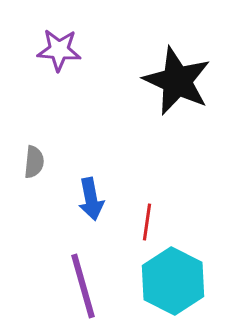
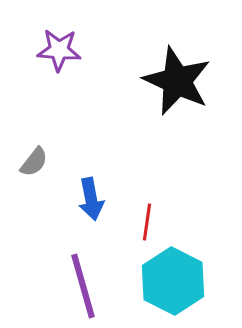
gray semicircle: rotated 32 degrees clockwise
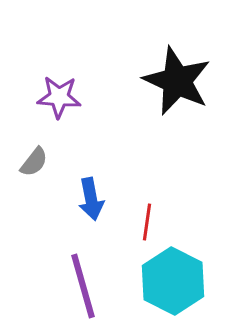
purple star: moved 47 px down
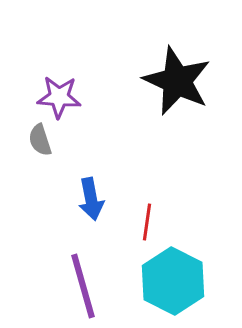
gray semicircle: moved 6 px right, 22 px up; rotated 124 degrees clockwise
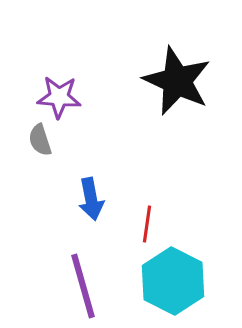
red line: moved 2 px down
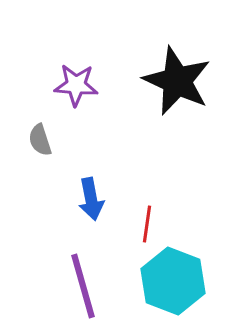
purple star: moved 17 px right, 12 px up
cyan hexagon: rotated 6 degrees counterclockwise
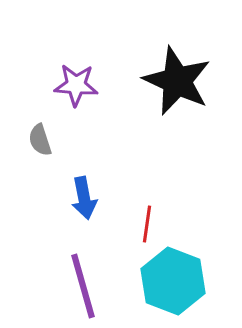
blue arrow: moved 7 px left, 1 px up
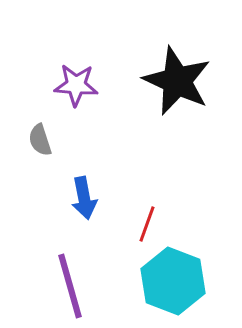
red line: rotated 12 degrees clockwise
purple line: moved 13 px left
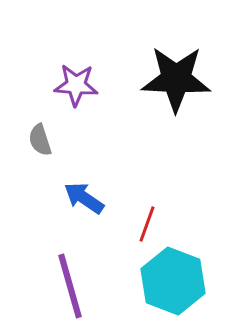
black star: moved 1 px left, 2 px up; rotated 22 degrees counterclockwise
blue arrow: rotated 135 degrees clockwise
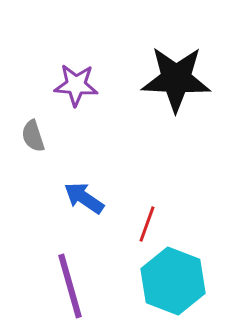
gray semicircle: moved 7 px left, 4 px up
